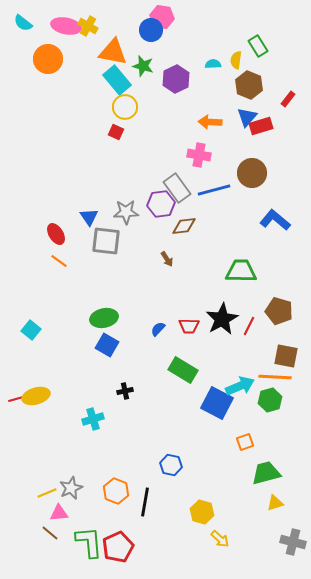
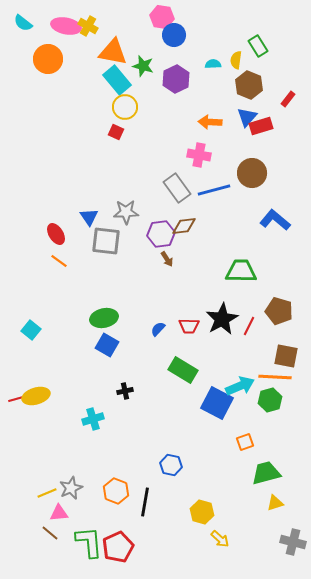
blue circle at (151, 30): moved 23 px right, 5 px down
purple hexagon at (161, 204): moved 30 px down
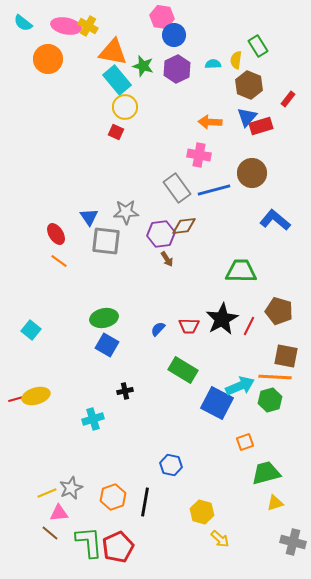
purple hexagon at (176, 79): moved 1 px right, 10 px up
orange hexagon at (116, 491): moved 3 px left, 6 px down; rotated 20 degrees clockwise
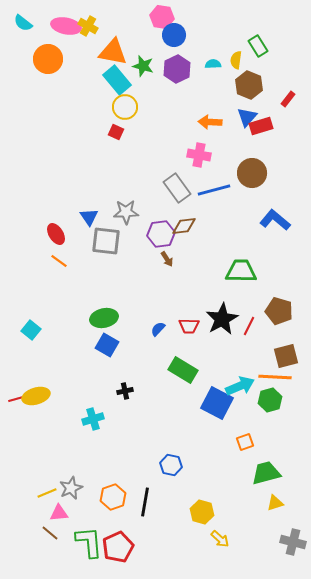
brown square at (286, 356): rotated 25 degrees counterclockwise
